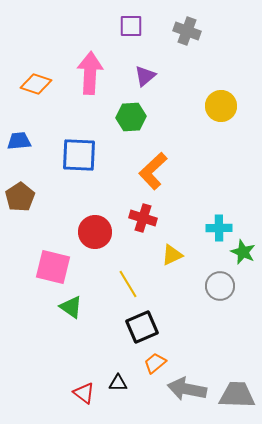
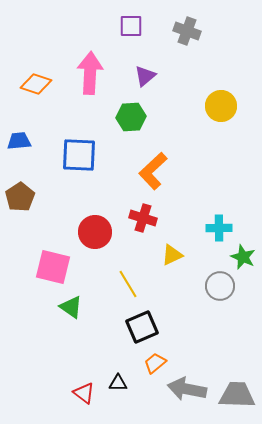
green star: moved 5 px down
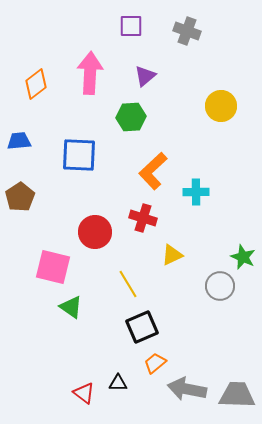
orange diamond: rotated 56 degrees counterclockwise
cyan cross: moved 23 px left, 36 px up
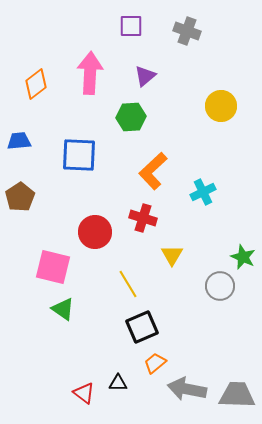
cyan cross: moved 7 px right; rotated 25 degrees counterclockwise
yellow triangle: rotated 35 degrees counterclockwise
green triangle: moved 8 px left, 2 px down
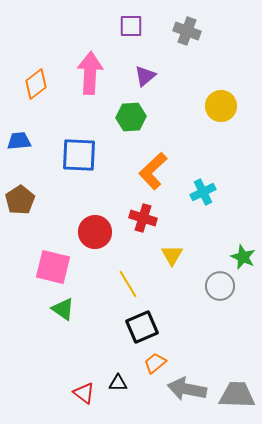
brown pentagon: moved 3 px down
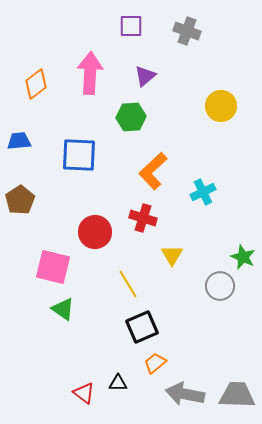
gray arrow: moved 2 px left, 5 px down
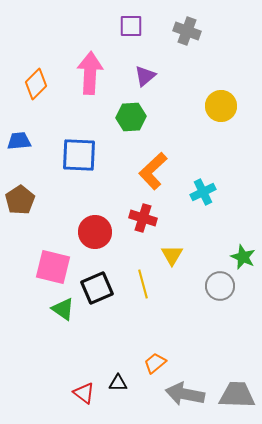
orange diamond: rotated 8 degrees counterclockwise
yellow line: moved 15 px right; rotated 16 degrees clockwise
black square: moved 45 px left, 39 px up
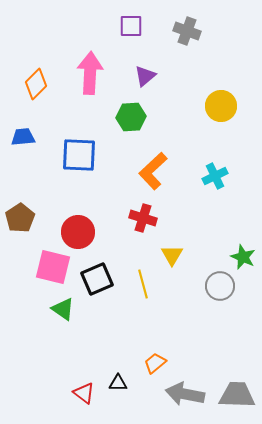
blue trapezoid: moved 4 px right, 4 px up
cyan cross: moved 12 px right, 16 px up
brown pentagon: moved 18 px down
red circle: moved 17 px left
black square: moved 9 px up
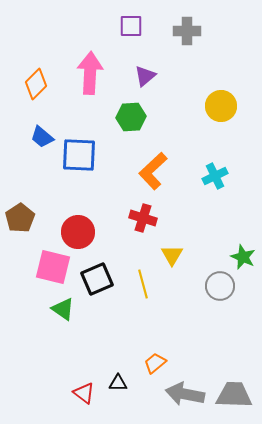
gray cross: rotated 20 degrees counterclockwise
blue trapezoid: moved 19 px right; rotated 135 degrees counterclockwise
gray trapezoid: moved 3 px left
